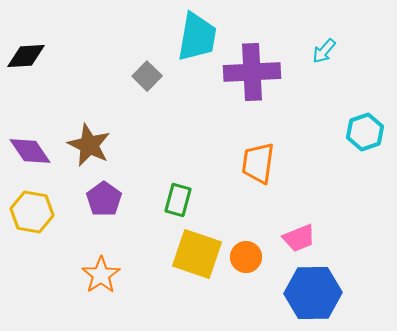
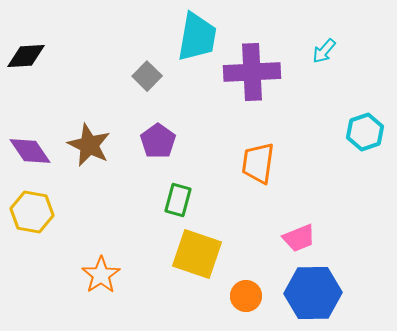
purple pentagon: moved 54 px right, 58 px up
orange circle: moved 39 px down
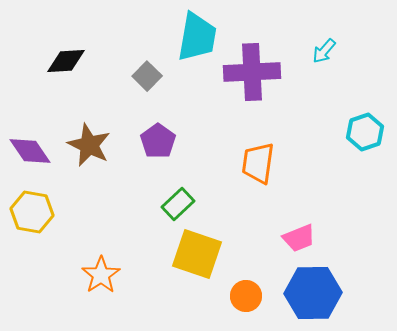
black diamond: moved 40 px right, 5 px down
green rectangle: moved 4 px down; rotated 32 degrees clockwise
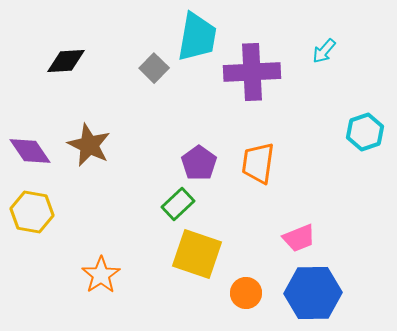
gray square: moved 7 px right, 8 px up
purple pentagon: moved 41 px right, 22 px down
orange circle: moved 3 px up
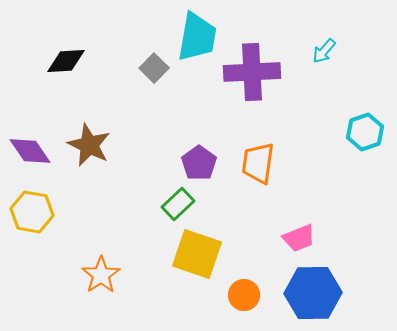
orange circle: moved 2 px left, 2 px down
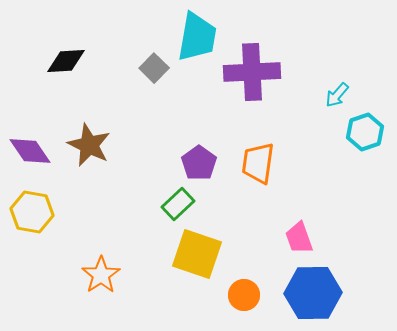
cyan arrow: moved 13 px right, 44 px down
pink trapezoid: rotated 92 degrees clockwise
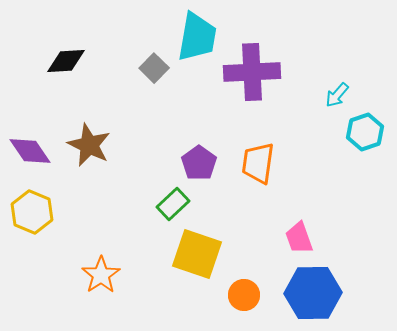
green rectangle: moved 5 px left
yellow hexagon: rotated 12 degrees clockwise
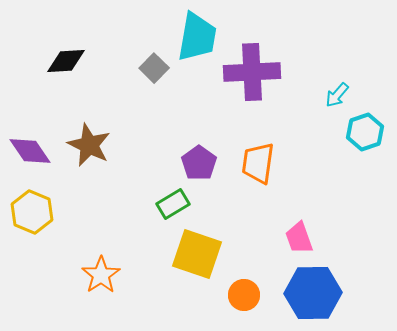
green rectangle: rotated 12 degrees clockwise
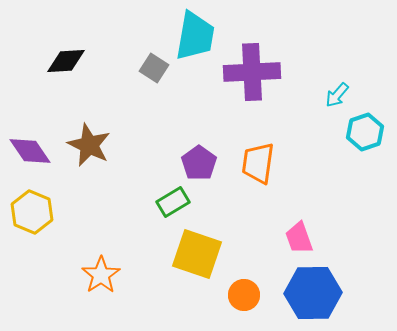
cyan trapezoid: moved 2 px left, 1 px up
gray square: rotated 12 degrees counterclockwise
green rectangle: moved 2 px up
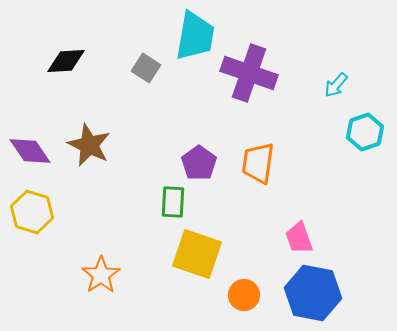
gray square: moved 8 px left
purple cross: moved 3 px left, 1 px down; rotated 22 degrees clockwise
cyan arrow: moved 1 px left, 10 px up
green rectangle: rotated 56 degrees counterclockwise
yellow hexagon: rotated 6 degrees counterclockwise
blue hexagon: rotated 12 degrees clockwise
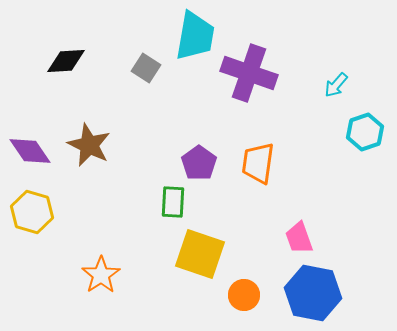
yellow square: moved 3 px right
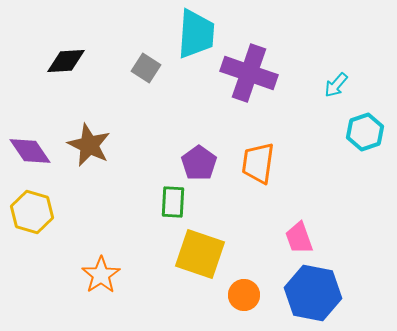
cyan trapezoid: moved 1 px right, 2 px up; rotated 6 degrees counterclockwise
